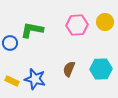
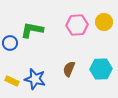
yellow circle: moved 1 px left
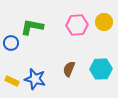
green L-shape: moved 3 px up
blue circle: moved 1 px right
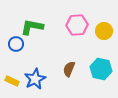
yellow circle: moved 9 px down
blue circle: moved 5 px right, 1 px down
cyan hexagon: rotated 15 degrees clockwise
blue star: rotated 30 degrees clockwise
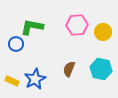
yellow circle: moved 1 px left, 1 px down
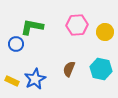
yellow circle: moved 2 px right
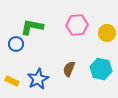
yellow circle: moved 2 px right, 1 px down
blue star: moved 3 px right
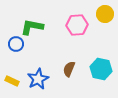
yellow circle: moved 2 px left, 19 px up
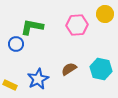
brown semicircle: rotated 35 degrees clockwise
yellow rectangle: moved 2 px left, 4 px down
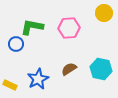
yellow circle: moved 1 px left, 1 px up
pink hexagon: moved 8 px left, 3 px down
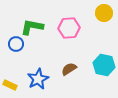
cyan hexagon: moved 3 px right, 4 px up
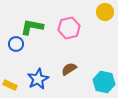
yellow circle: moved 1 px right, 1 px up
pink hexagon: rotated 10 degrees counterclockwise
cyan hexagon: moved 17 px down
